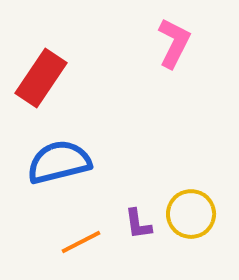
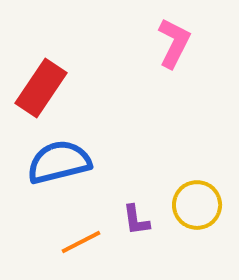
red rectangle: moved 10 px down
yellow circle: moved 6 px right, 9 px up
purple L-shape: moved 2 px left, 4 px up
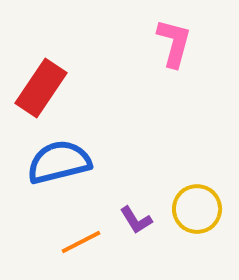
pink L-shape: rotated 12 degrees counterclockwise
yellow circle: moved 4 px down
purple L-shape: rotated 24 degrees counterclockwise
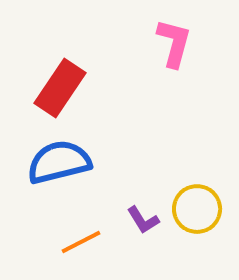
red rectangle: moved 19 px right
purple L-shape: moved 7 px right
